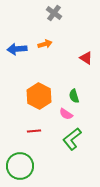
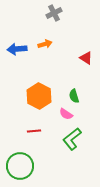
gray cross: rotated 28 degrees clockwise
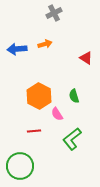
pink semicircle: moved 9 px left; rotated 24 degrees clockwise
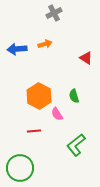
green L-shape: moved 4 px right, 6 px down
green circle: moved 2 px down
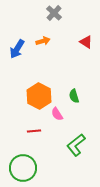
gray cross: rotated 21 degrees counterclockwise
orange arrow: moved 2 px left, 3 px up
blue arrow: rotated 54 degrees counterclockwise
red triangle: moved 16 px up
green circle: moved 3 px right
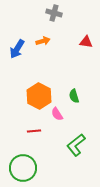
gray cross: rotated 28 degrees counterclockwise
red triangle: rotated 24 degrees counterclockwise
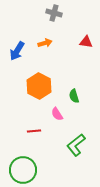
orange arrow: moved 2 px right, 2 px down
blue arrow: moved 2 px down
orange hexagon: moved 10 px up
green circle: moved 2 px down
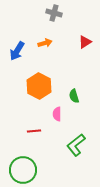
red triangle: moved 1 px left; rotated 40 degrees counterclockwise
pink semicircle: rotated 32 degrees clockwise
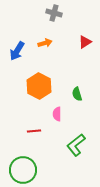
green semicircle: moved 3 px right, 2 px up
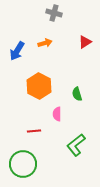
green circle: moved 6 px up
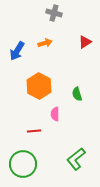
pink semicircle: moved 2 px left
green L-shape: moved 14 px down
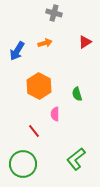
red line: rotated 56 degrees clockwise
